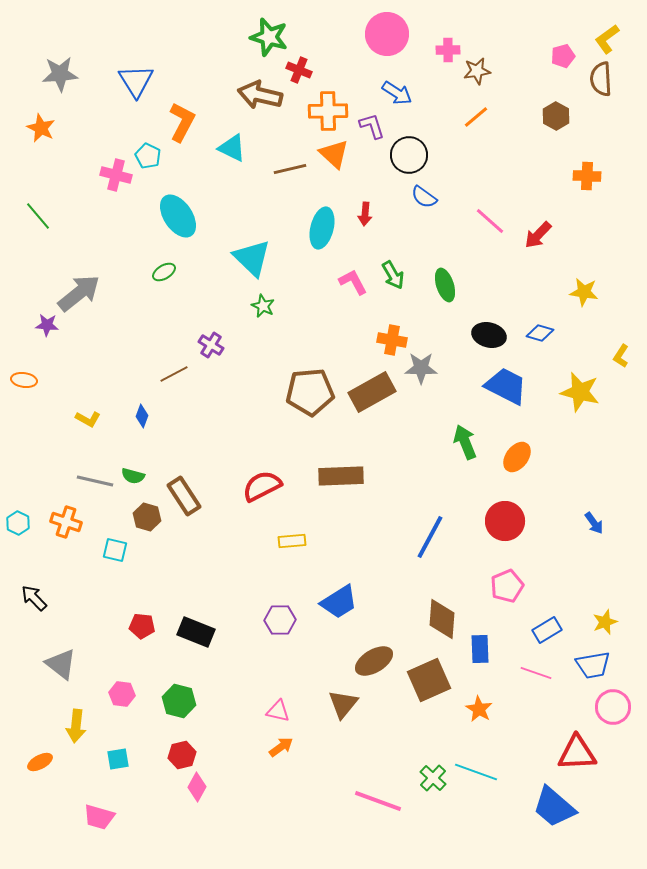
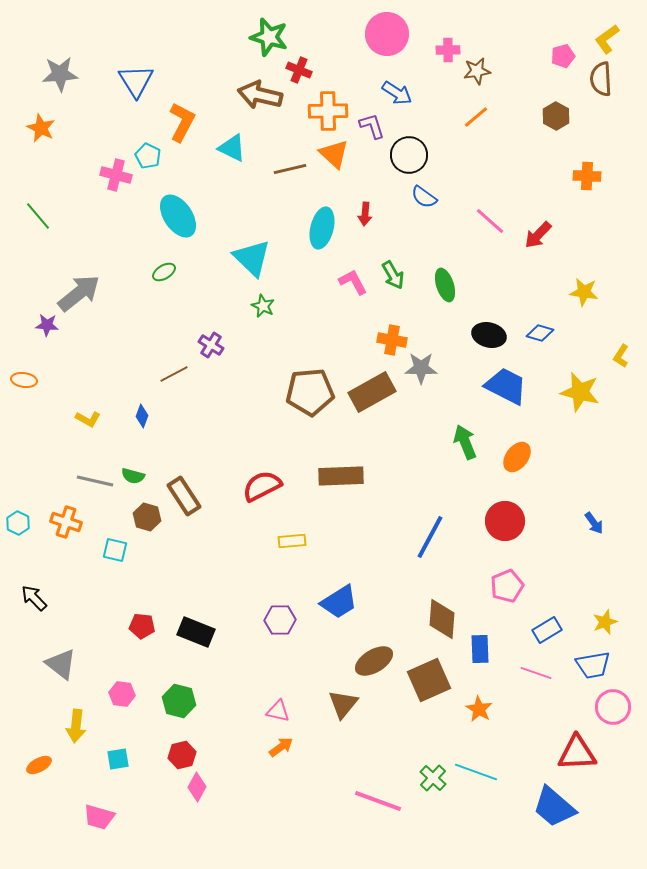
orange ellipse at (40, 762): moved 1 px left, 3 px down
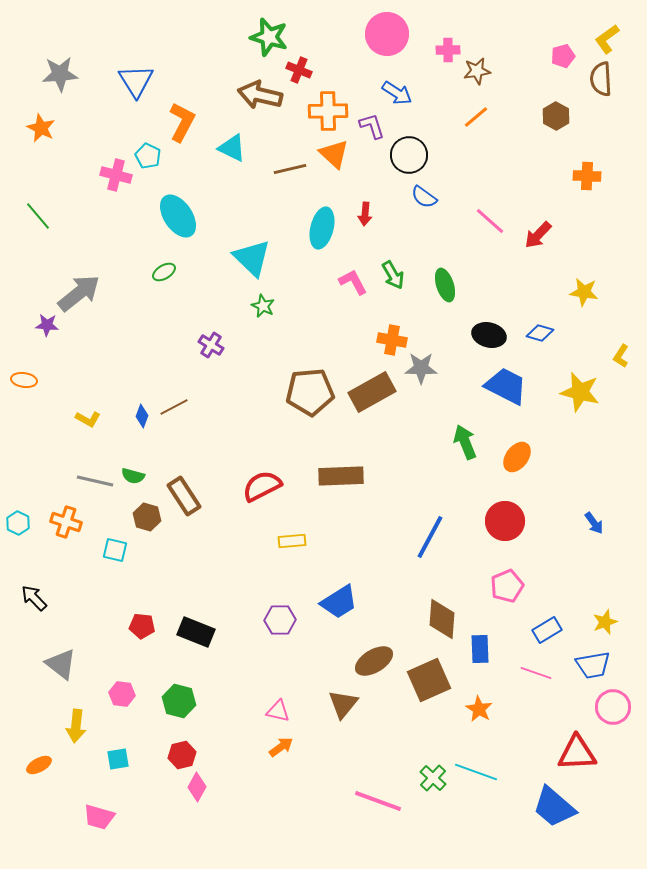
brown line at (174, 374): moved 33 px down
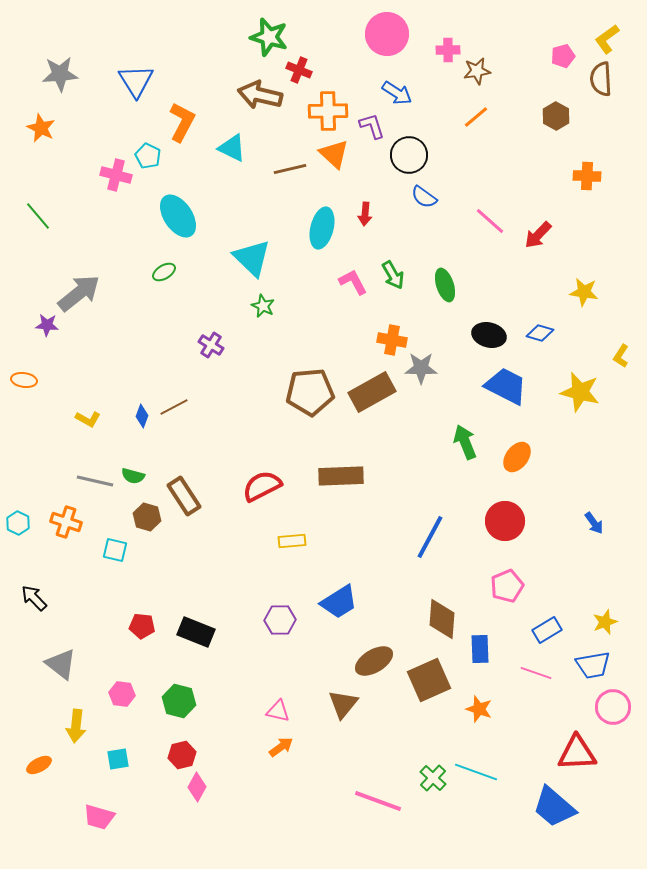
orange star at (479, 709): rotated 12 degrees counterclockwise
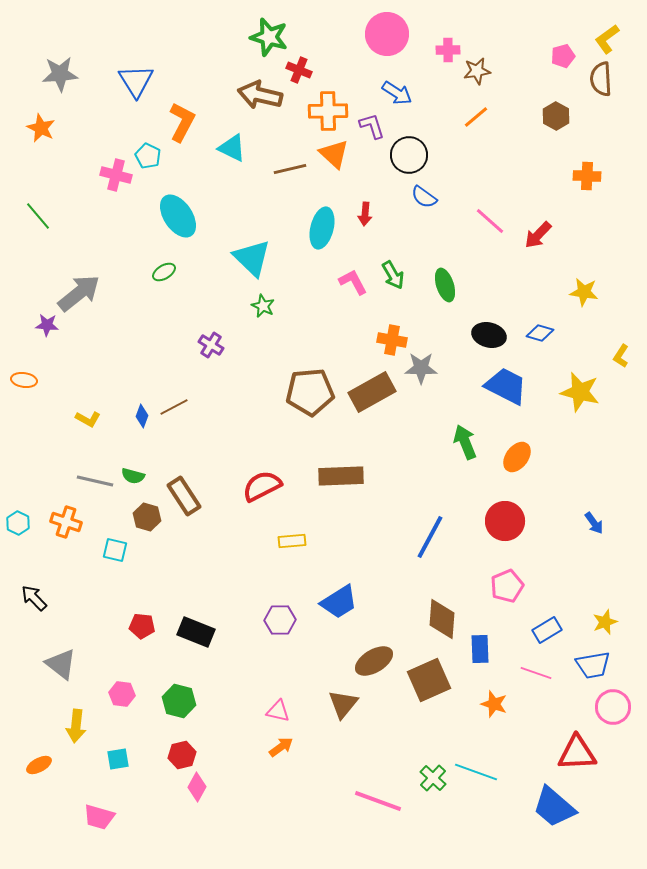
orange star at (479, 709): moved 15 px right, 5 px up
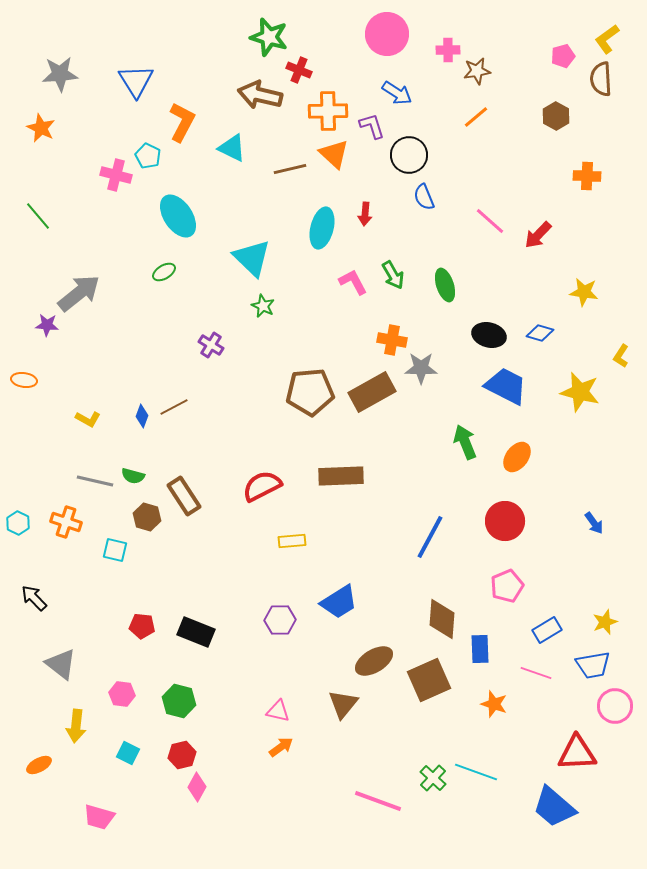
blue semicircle at (424, 197): rotated 32 degrees clockwise
pink circle at (613, 707): moved 2 px right, 1 px up
cyan square at (118, 759): moved 10 px right, 6 px up; rotated 35 degrees clockwise
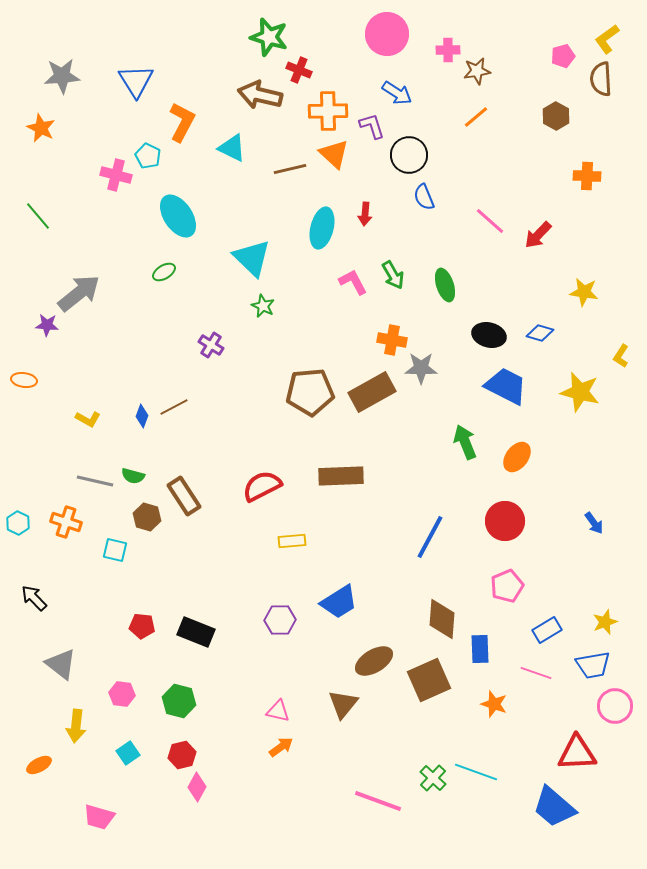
gray star at (60, 74): moved 2 px right, 2 px down
cyan square at (128, 753): rotated 30 degrees clockwise
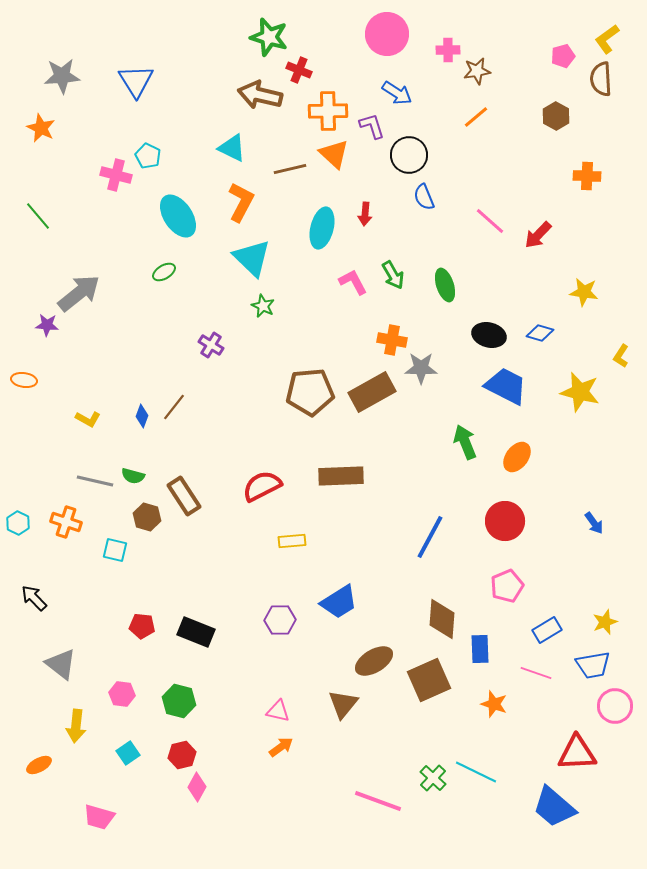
orange L-shape at (182, 122): moved 59 px right, 80 px down
brown line at (174, 407): rotated 24 degrees counterclockwise
cyan line at (476, 772): rotated 6 degrees clockwise
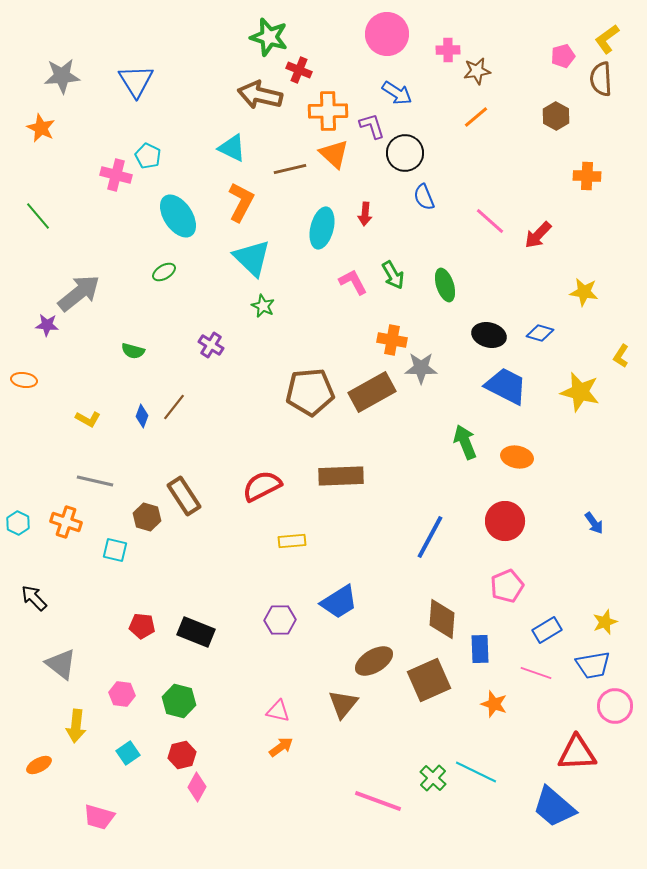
black circle at (409, 155): moved 4 px left, 2 px up
orange ellipse at (517, 457): rotated 64 degrees clockwise
green semicircle at (133, 476): moved 125 px up
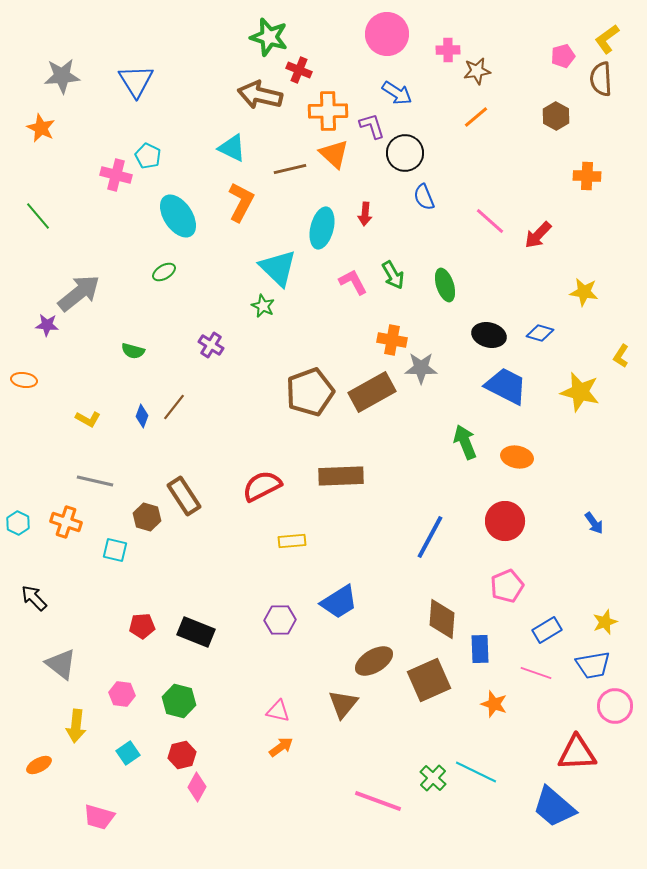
cyan triangle at (252, 258): moved 26 px right, 10 px down
brown pentagon at (310, 392): rotated 15 degrees counterclockwise
red pentagon at (142, 626): rotated 10 degrees counterclockwise
